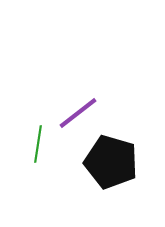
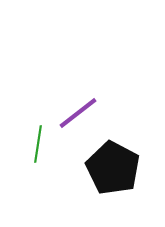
black pentagon: moved 2 px right, 6 px down; rotated 12 degrees clockwise
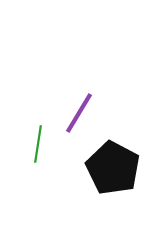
purple line: moved 1 px right; rotated 21 degrees counterclockwise
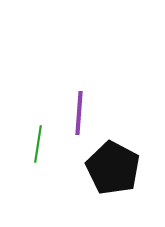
purple line: rotated 27 degrees counterclockwise
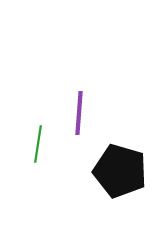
black pentagon: moved 7 px right, 3 px down; rotated 12 degrees counterclockwise
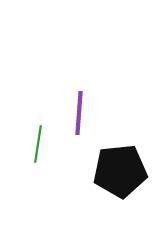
black pentagon: rotated 22 degrees counterclockwise
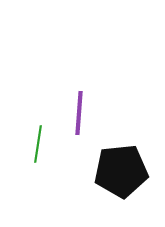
black pentagon: moved 1 px right
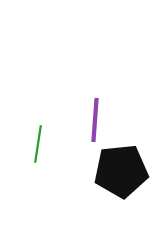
purple line: moved 16 px right, 7 px down
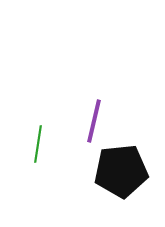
purple line: moved 1 px left, 1 px down; rotated 9 degrees clockwise
